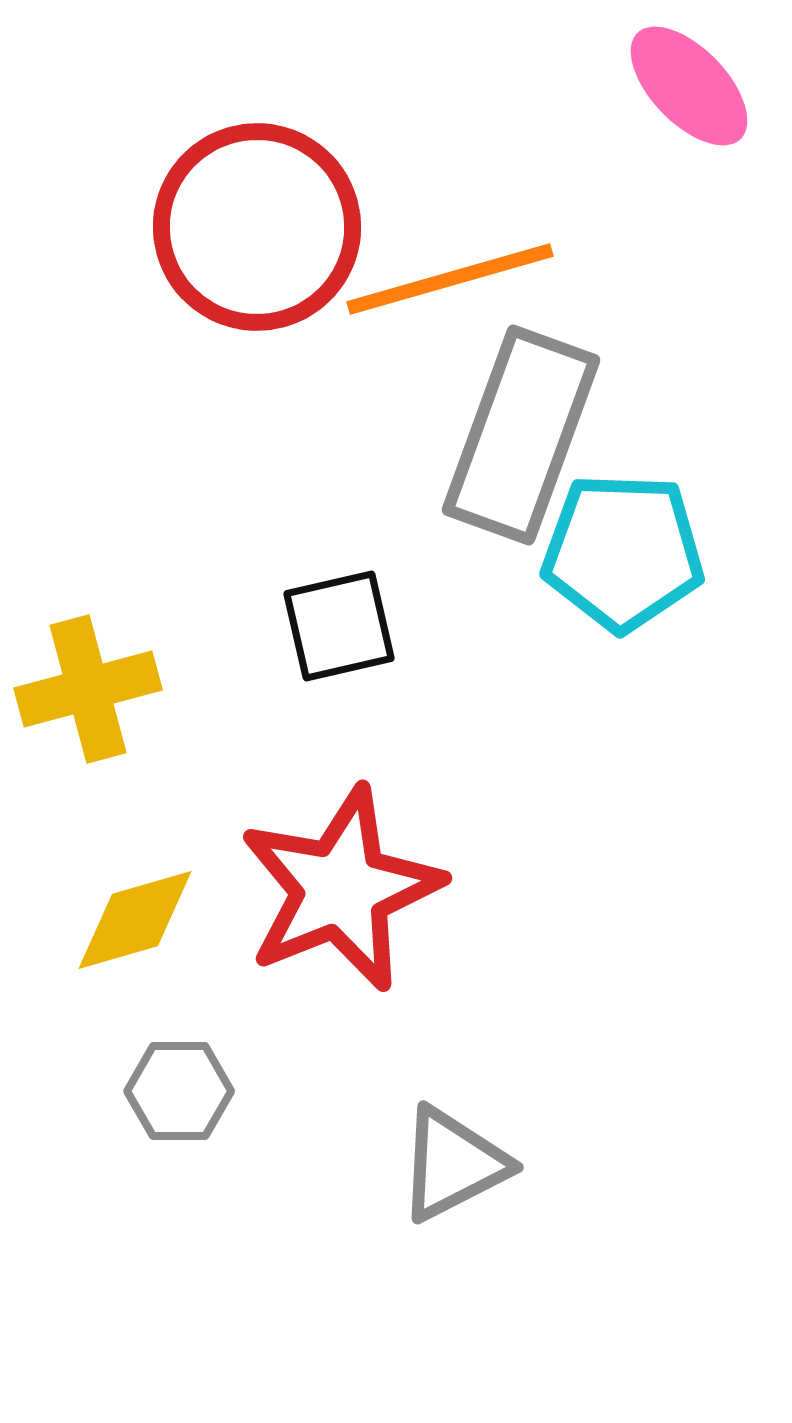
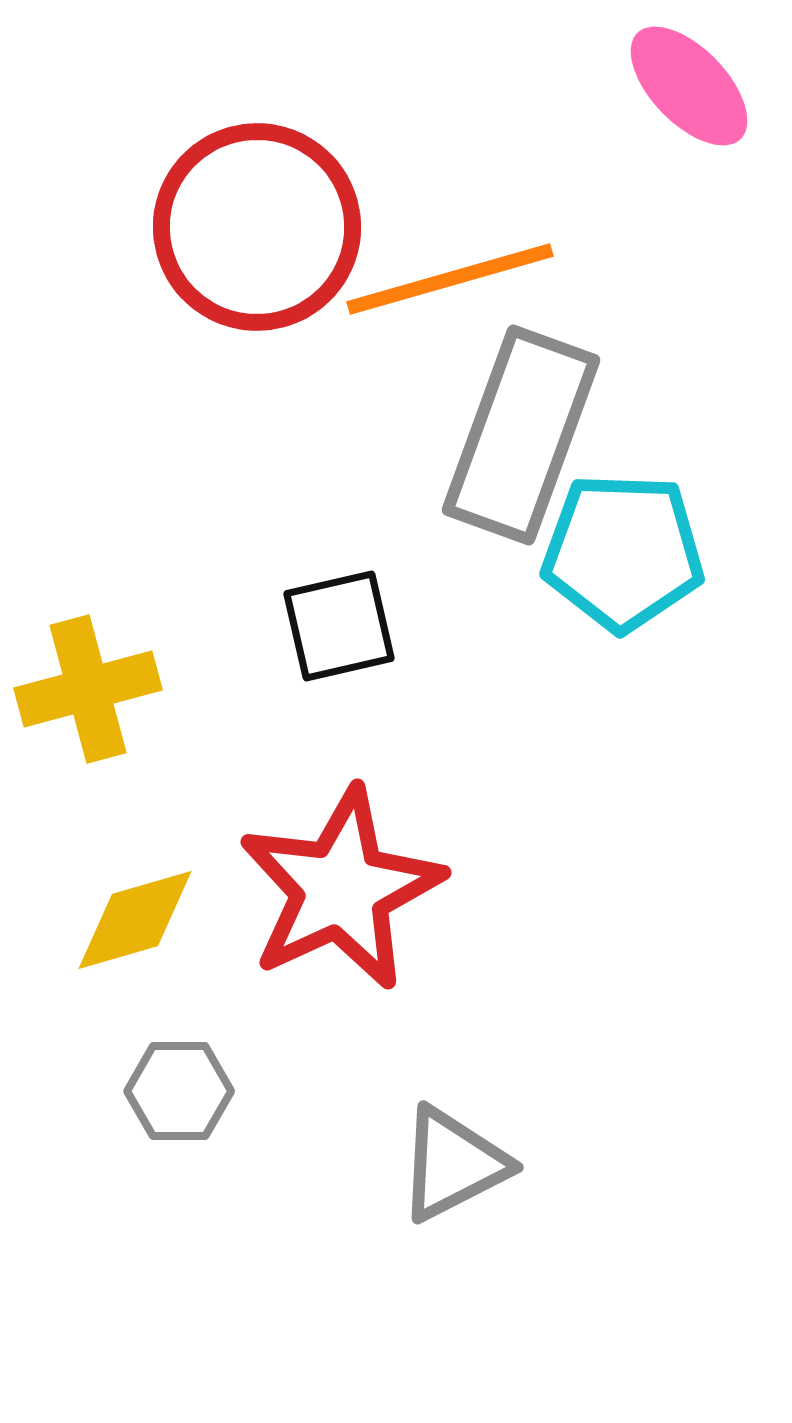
red star: rotated 3 degrees counterclockwise
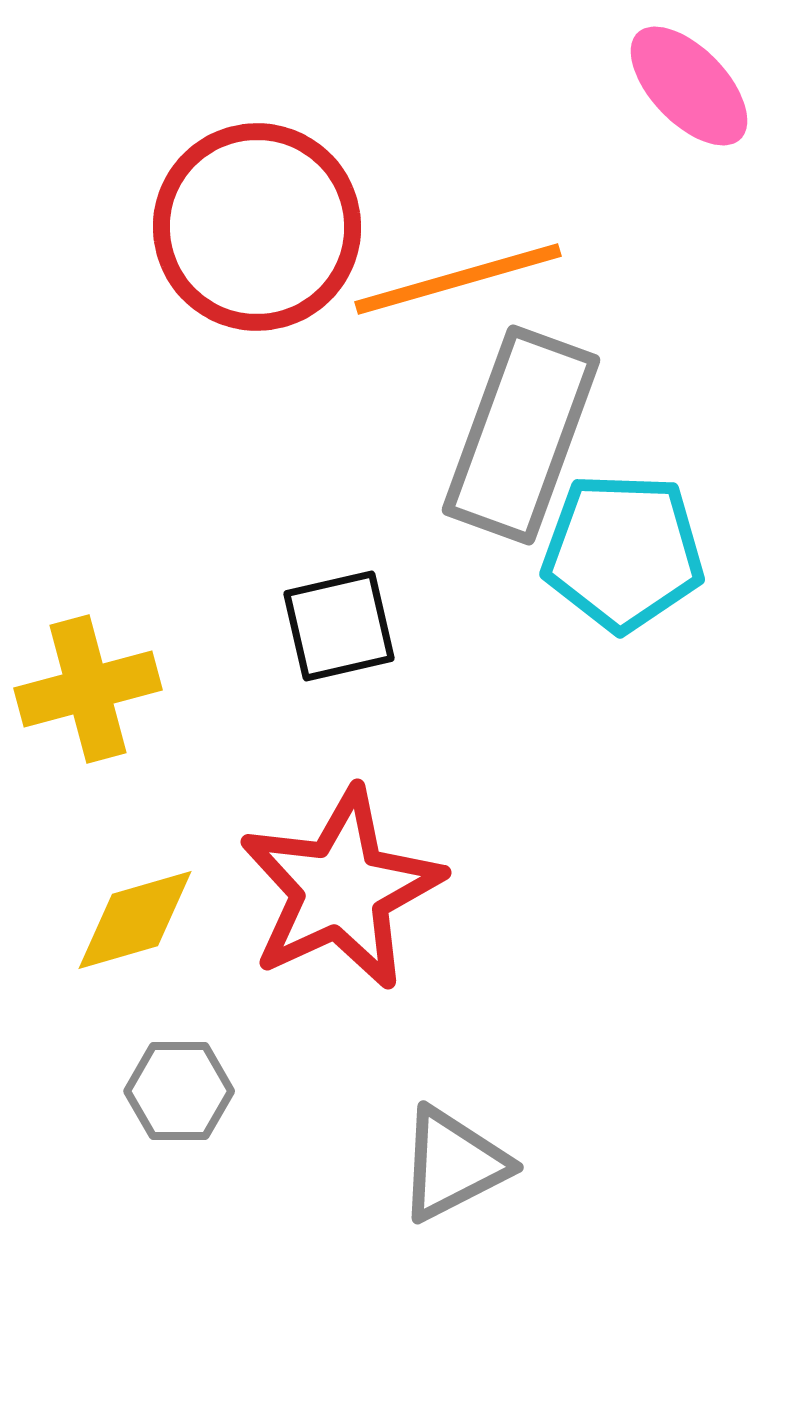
orange line: moved 8 px right
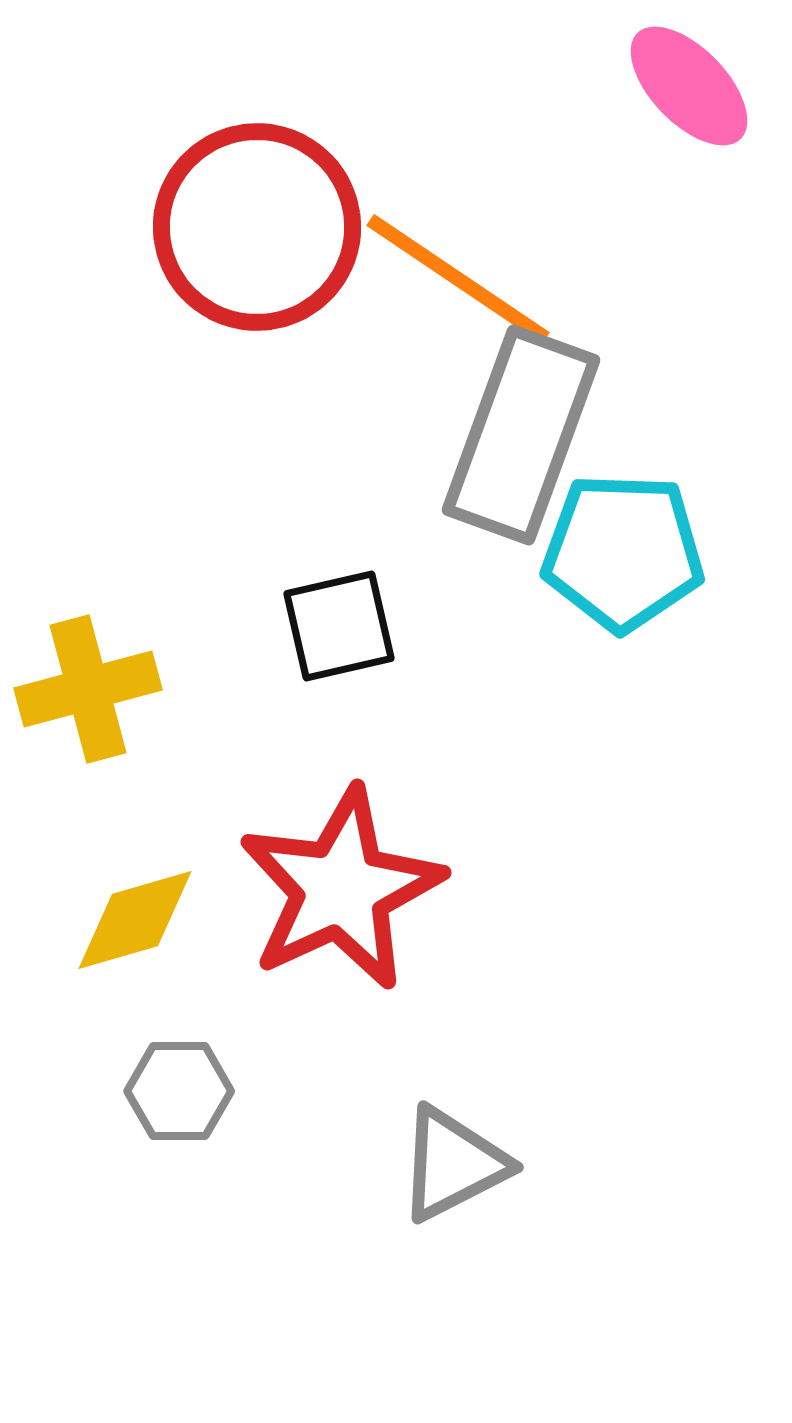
orange line: rotated 50 degrees clockwise
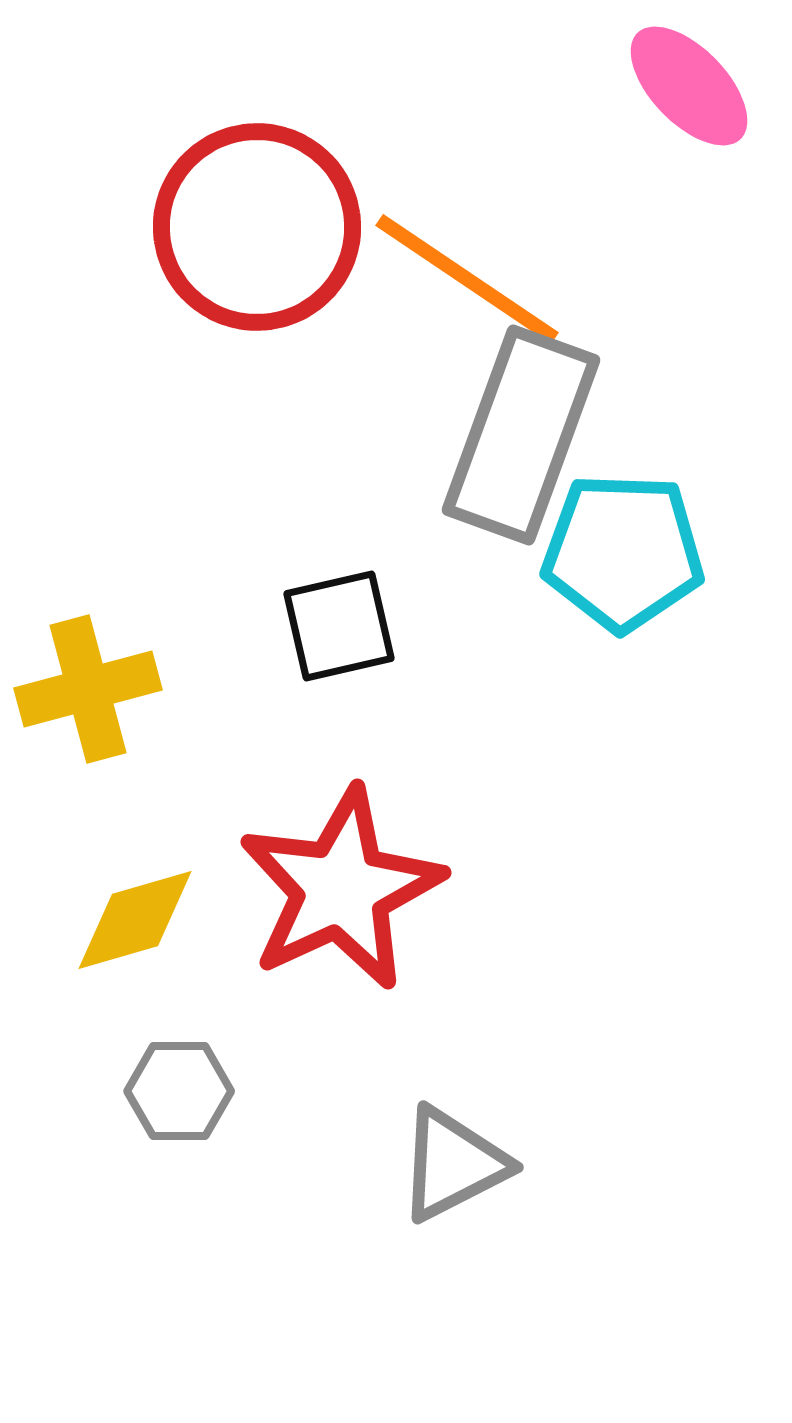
orange line: moved 9 px right
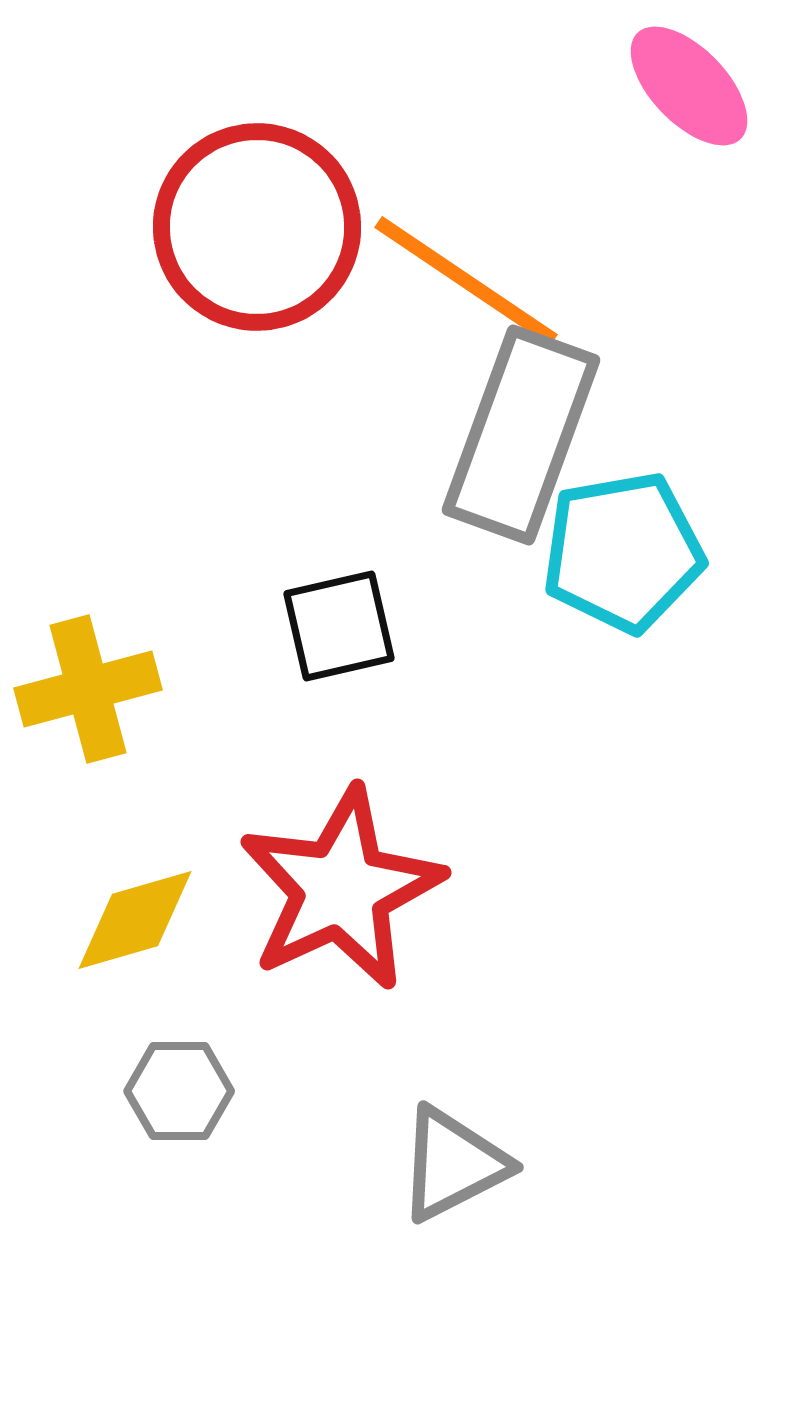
orange line: moved 1 px left, 2 px down
cyan pentagon: rotated 12 degrees counterclockwise
